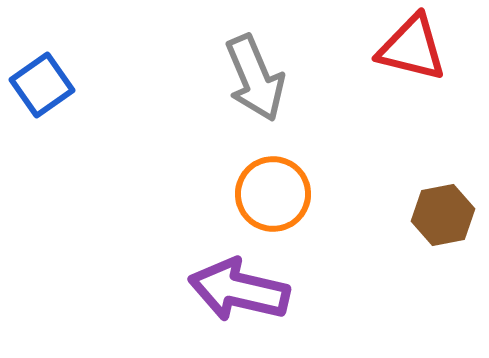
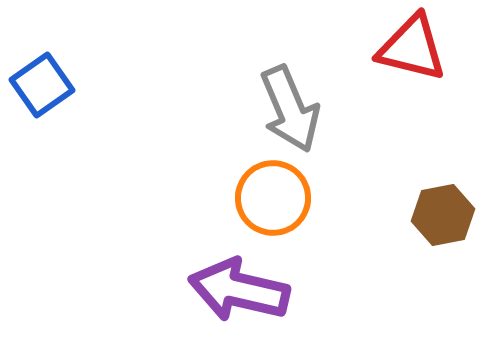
gray arrow: moved 35 px right, 31 px down
orange circle: moved 4 px down
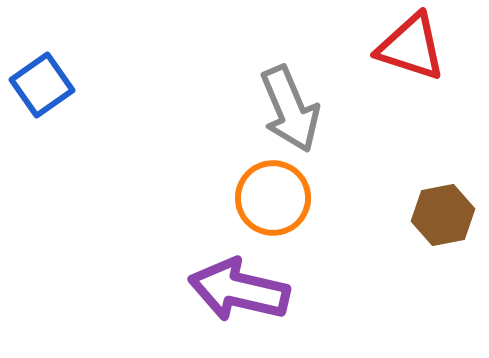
red triangle: moved 1 px left, 1 px up; rotated 4 degrees clockwise
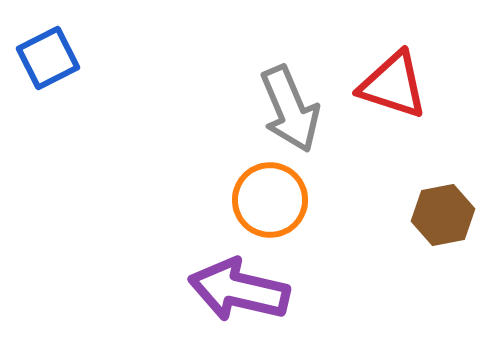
red triangle: moved 18 px left, 38 px down
blue square: moved 6 px right, 27 px up; rotated 8 degrees clockwise
orange circle: moved 3 px left, 2 px down
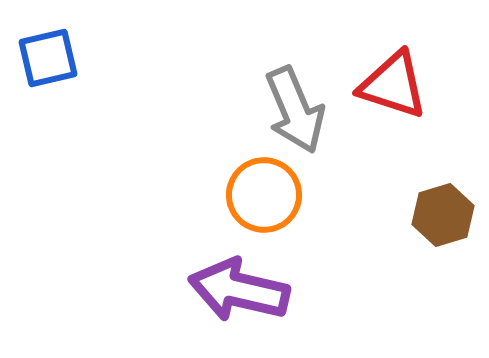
blue square: rotated 14 degrees clockwise
gray arrow: moved 5 px right, 1 px down
orange circle: moved 6 px left, 5 px up
brown hexagon: rotated 6 degrees counterclockwise
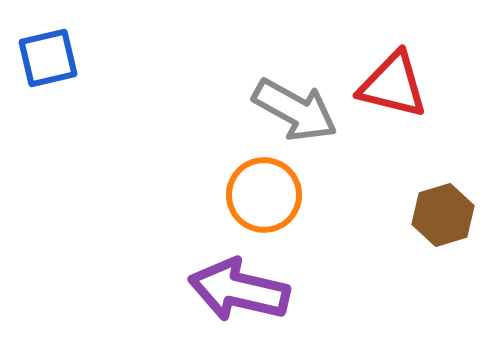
red triangle: rotated 4 degrees counterclockwise
gray arrow: rotated 38 degrees counterclockwise
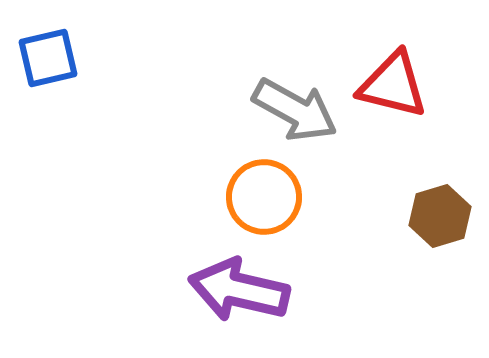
orange circle: moved 2 px down
brown hexagon: moved 3 px left, 1 px down
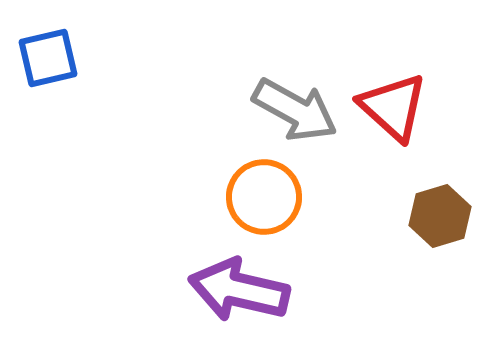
red triangle: moved 22 px down; rotated 28 degrees clockwise
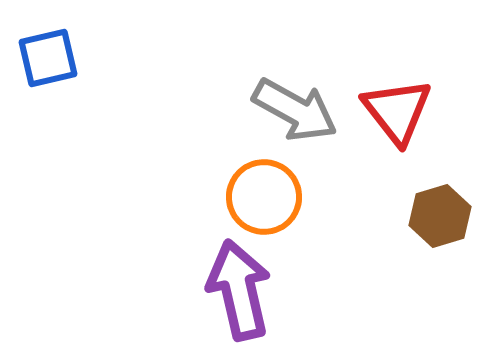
red triangle: moved 4 px right, 4 px down; rotated 10 degrees clockwise
purple arrow: rotated 64 degrees clockwise
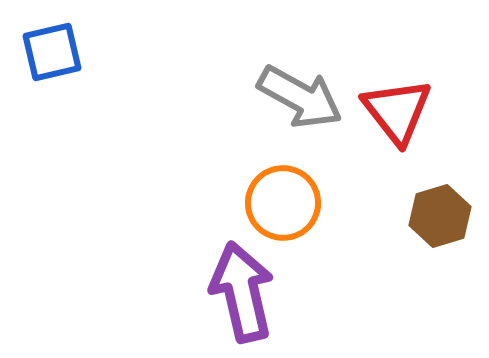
blue square: moved 4 px right, 6 px up
gray arrow: moved 5 px right, 13 px up
orange circle: moved 19 px right, 6 px down
purple arrow: moved 3 px right, 2 px down
